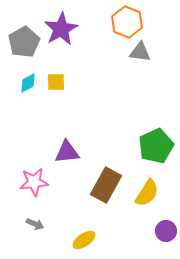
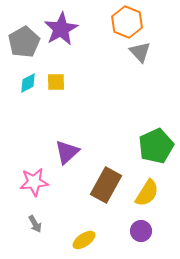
gray triangle: rotated 40 degrees clockwise
purple triangle: rotated 36 degrees counterclockwise
gray arrow: rotated 36 degrees clockwise
purple circle: moved 25 px left
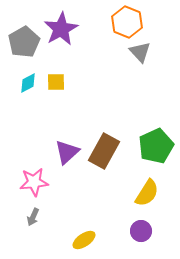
brown rectangle: moved 2 px left, 34 px up
gray arrow: moved 2 px left, 7 px up; rotated 54 degrees clockwise
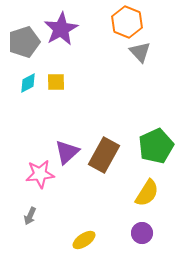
gray pentagon: rotated 12 degrees clockwise
brown rectangle: moved 4 px down
pink star: moved 6 px right, 8 px up
gray arrow: moved 3 px left, 1 px up
purple circle: moved 1 px right, 2 px down
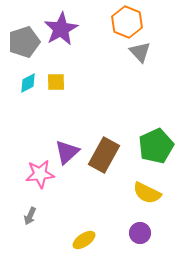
yellow semicircle: rotated 84 degrees clockwise
purple circle: moved 2 px left
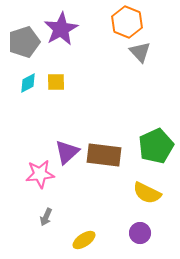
brown rectangle: rotated 68 degrees clockwise
gray arrow: moved 16 px right, 1 px down
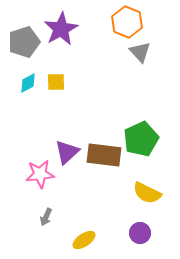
green pentagon: moved 15 px left, 7 px up
